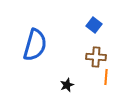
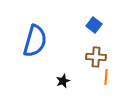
blue semicircle: moved 4 px up
black star: moved 4 px left, 4 px up
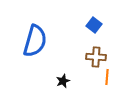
orange line: moved 1 px right
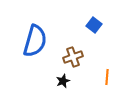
brown cross: moved 23 px left; rotated 24 degrees counterclockwise
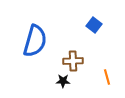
brown cross: moved 4 px down; rotated 18 degrees clockwise
orange line: rotated 21 degrees counterclockwise
black star: rotated 24 degrees clockwise
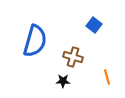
brown cross: moved 4 px up; rotated 18 degrees clockwise
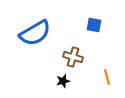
blue square: rotated 28 degrees counterclockwise
blue semicircle: moved 8 px up; rotated 44 degrees clockwise
black star: rotated 16 degrees counterclockwise
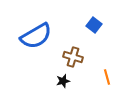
blue square: rotated 28 degrees clockwise
blue semicircle: moved 1 px right, 3 px down
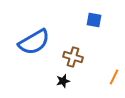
blue square: moved 5 px up; rotated 28 degrees counterclockwise
blue semicircle: moved 2 px left, 6 px down
orange line: moved 7 px right; rotated 42 degrees clockwise
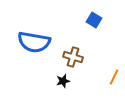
blue square: rotated 21 degrees clockwise
blue semicircle: rotated 40 degrees clockwise
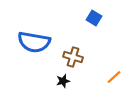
blue square: moved 2 px up
orange line: rotated 21 degrees clockwise
